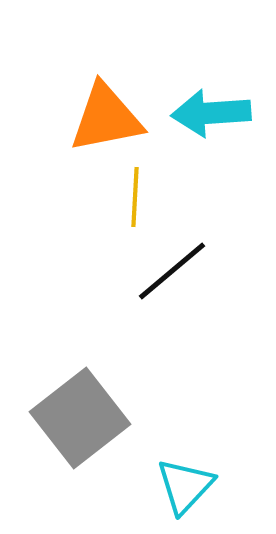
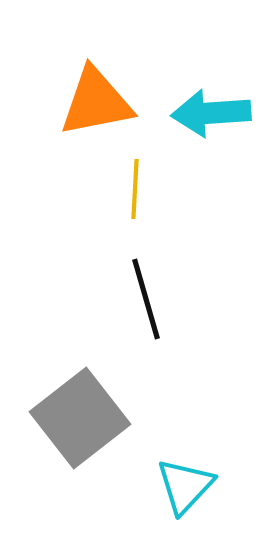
orange triangle: moved 10 px left, 16 px up
yellow line: moved 8 px up
black line: moved 26 px left, 28 px down; rotated 66 degrees counterclockwise
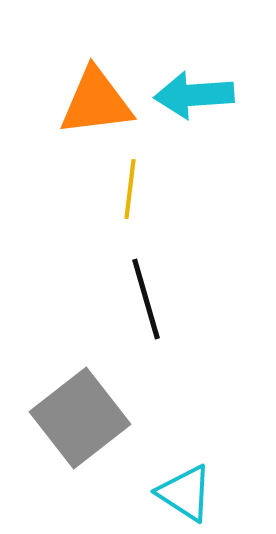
orange triangle: rotated 4 degrees clockwise
cyan arrow: moved 17 px left, 18 px up
yellow line: moved 5 px left; rotated 4 degrees clockwise
cyan triangle: moved 7 px down; rotated 40 degrees counterclockwise
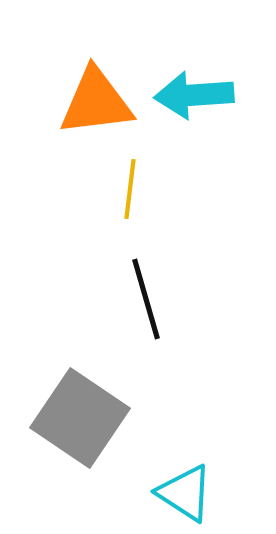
gray square: rotated 18 degrees counterclockwise
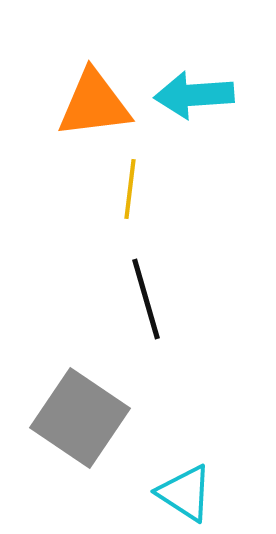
orange triangle: moved 2 px left, 2 px down
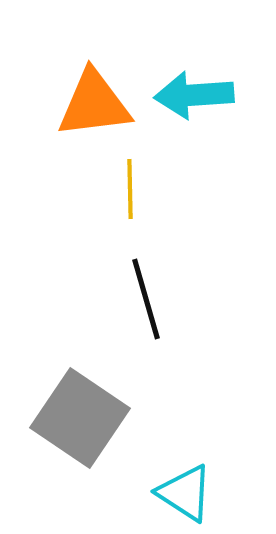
yellow line: rotated 8 degrees counterclockwise
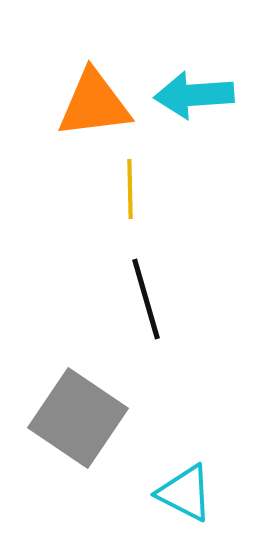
gray square: moved 2 px left
cyan triangle: rotated 6 degrees counterclockwise
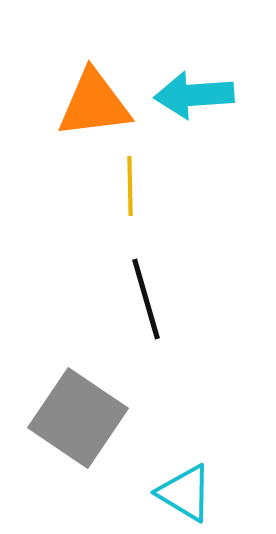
yellow line: moved 3 px up
cyan triangle: rotated 4 degrees clockwise
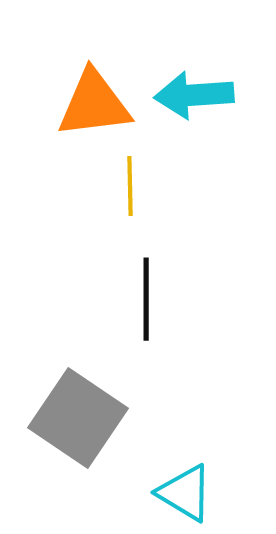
black line: rotated 16 degrees clockwise
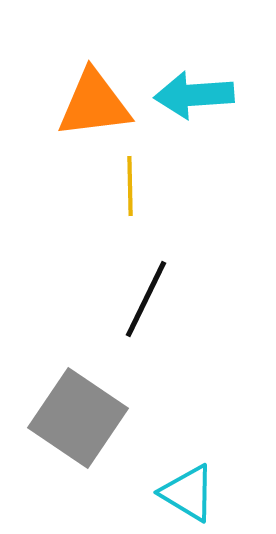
black line: rotated 26 degrees clockwise
cyan triangle: moved 3 px right
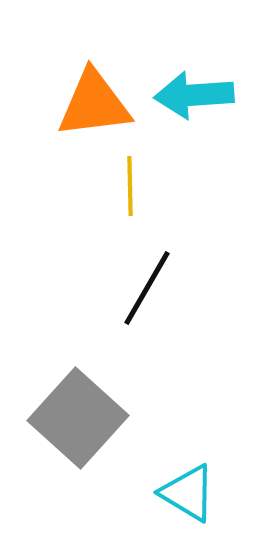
black line: moved 1 px right, 11 px up; rotated 4 degrees clockwise
gray square: rotated 8 degrees clockwise
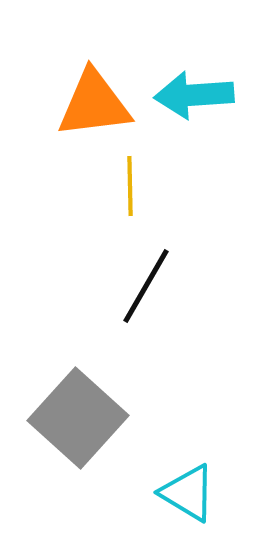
black line: moved 1 px left, 2 px up
